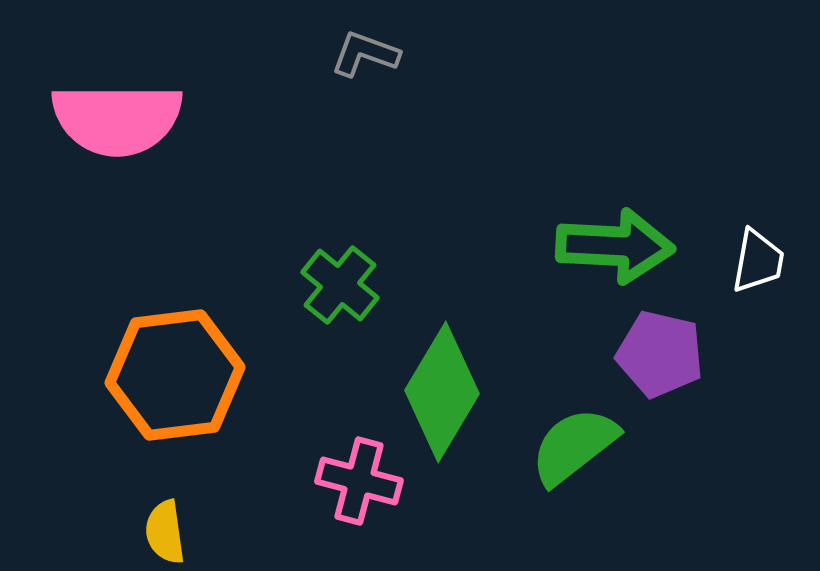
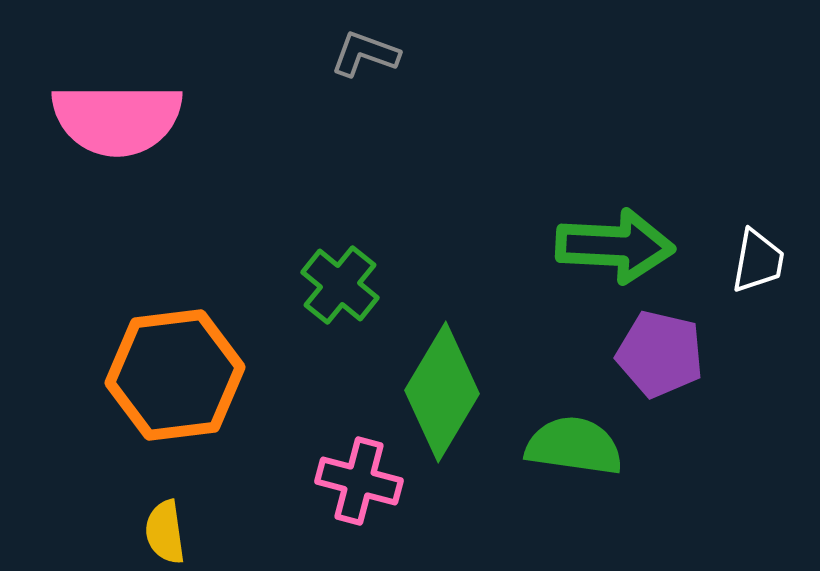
green semicircle: rotated 46 degrees clockwise
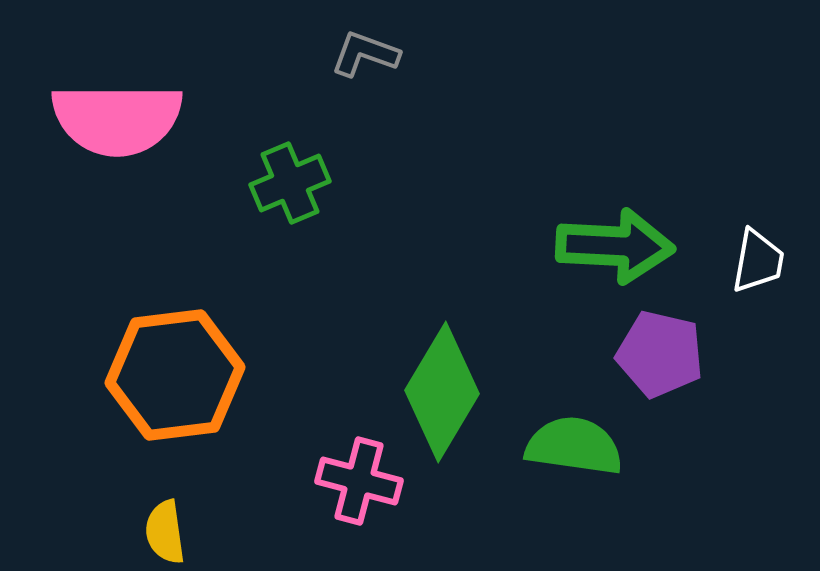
green cross: moved 50 px left, 102 px up; rotated 28 degrees clockwise
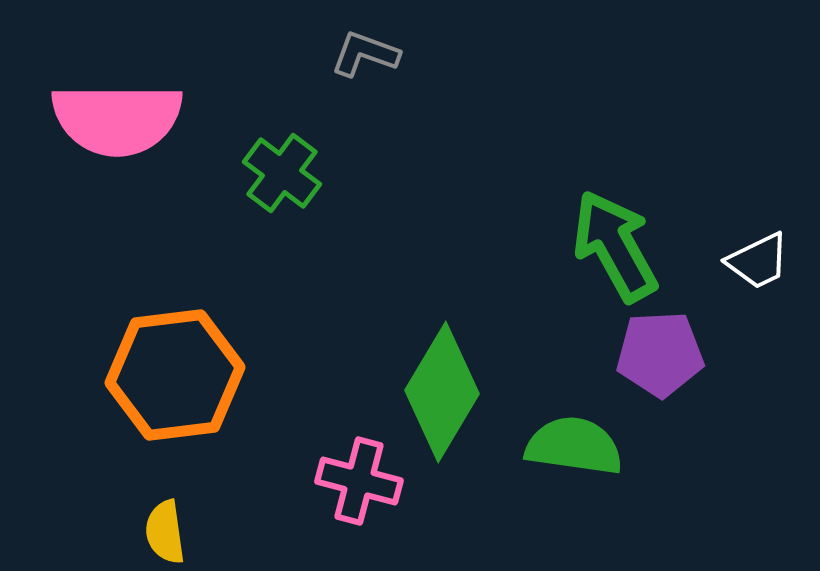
green cross: moved 8 px left, 10 px up; rotated 30 degrees counterclockwise
green arrow: rotated 122 degrees counterclockwise
white trapezoid: rotated 54 degrees clockwise
purple pentagon: rotated 16 degrees counterclockwise
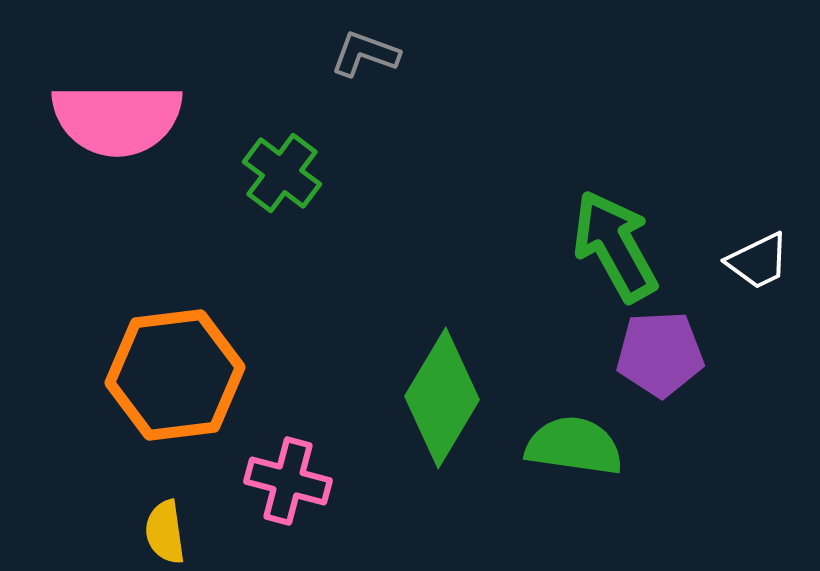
green diamond: moved 6 px down
pink cross: moved 71 px left
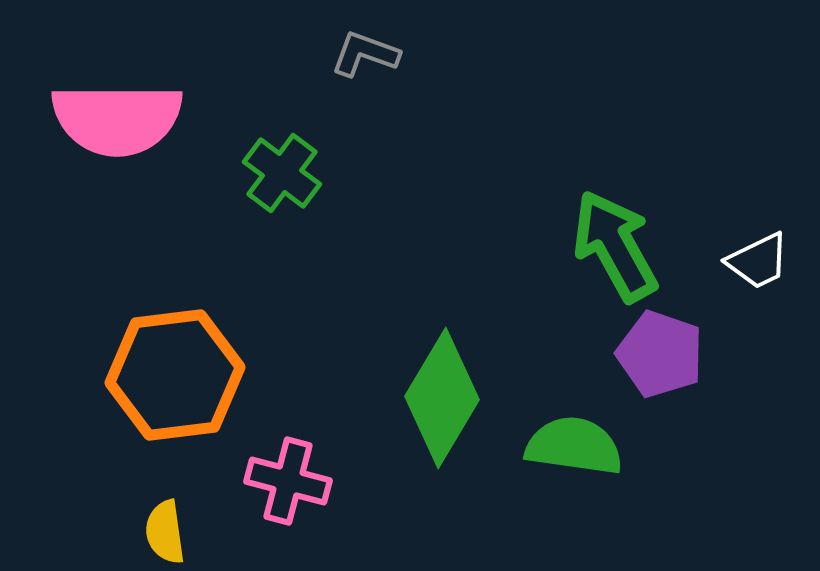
purple pentagon: rotated 22 degrees clockwise
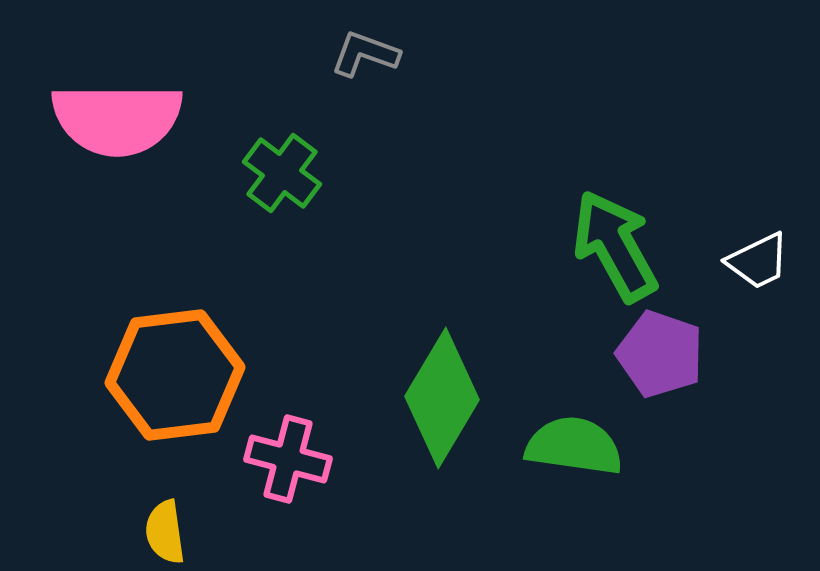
pink cross: moved 22 px up
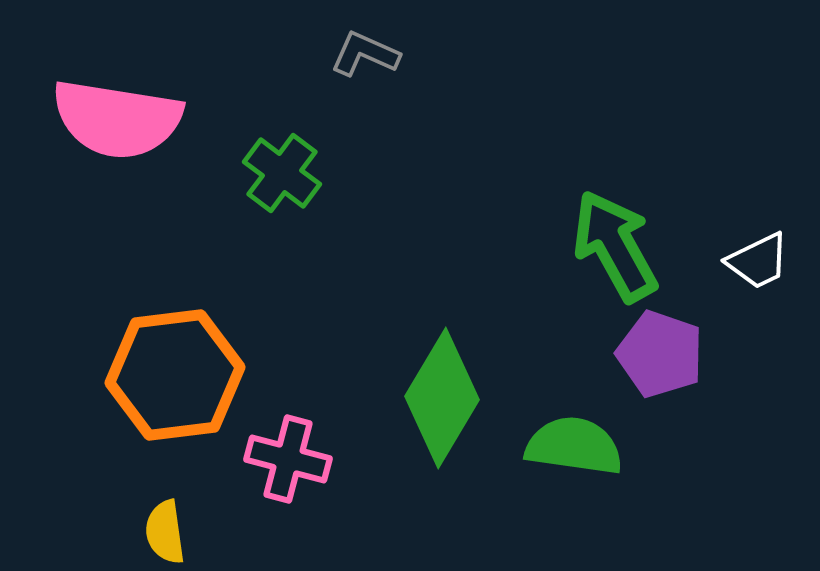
gray L-shape: rotated 4 degrees clockwise
pink semicircle: rotated 9 degrees clockwise
